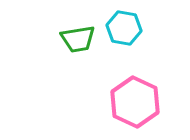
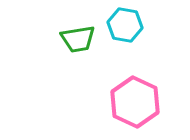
cyan hexagon: moved 1 px right, 3 px up
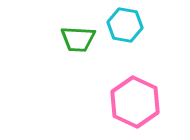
green trapezoid: rotated 12 degrees clockwise
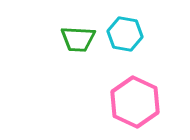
cyan hexagon: moved 9 px down
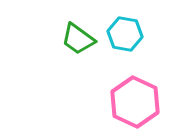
green trapezoid: rotated 33 degrees clockwise
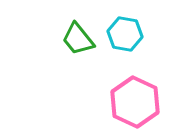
green trapezoid: rotated 15 degrees clockwise
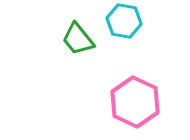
cyan hexagon: moved 1 px left, 13 px up
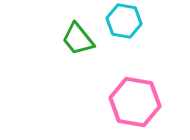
pink hexagon: rotated 15 degrees counterclockwise
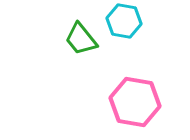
green trapezoid: moved 3 px right
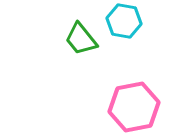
pink hexagon: moved 1 px left, 5 px down; rotated 21 degrees counterclockwise
